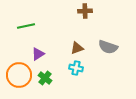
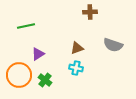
brown cross: moved 5 px right, 1 px down
gray semicircle: moved 5 px right, 2 px up
green cross: moved 2 px down
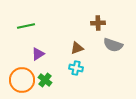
brown cross: moved 8 px right, 11 px down
orange circle: moved 3 px right, 5 px down
